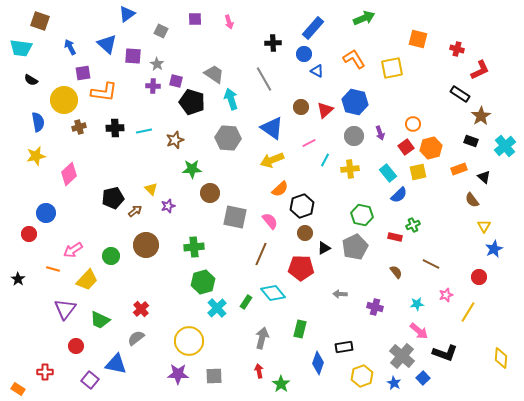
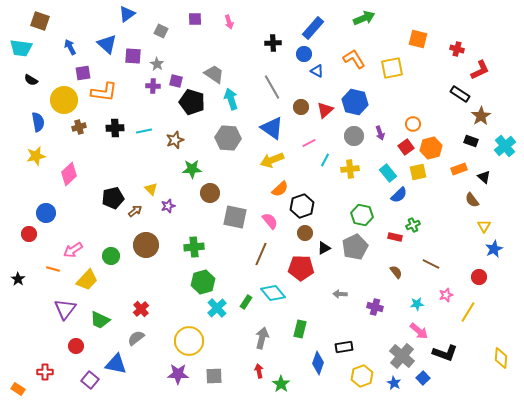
gray line at (264, 79): moved 8 px right, 8 px down
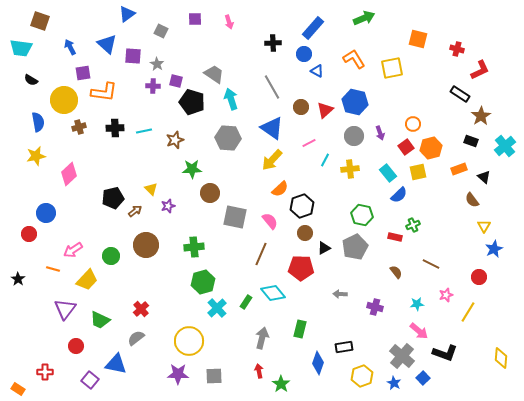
yellow arrow at (272, 160): rotated 25 degrees counterclockwise
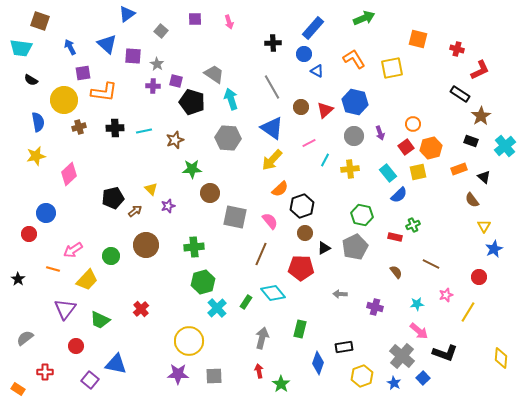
gray square at (161, 31): rotated 16 degrees clockwise
gray semicircle at (136, 338): moved 111 px left
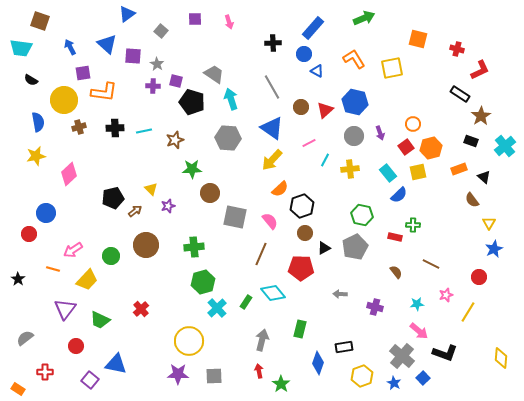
green cross at (413, 225): rotated 24 degrees clockwise
yellow triangle at (484, 226): moved 5 px right, 3 px up
gray arrow at (262, 338): moved 2 px down
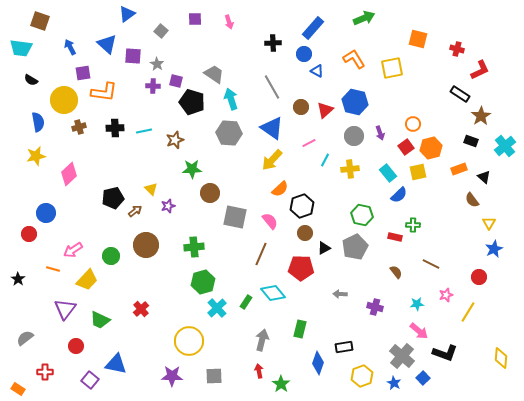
gray hexagon at (228, 138): moved 1 px right, 5 px up
purple star at (178, 374): moved 6 px left, 2 px down
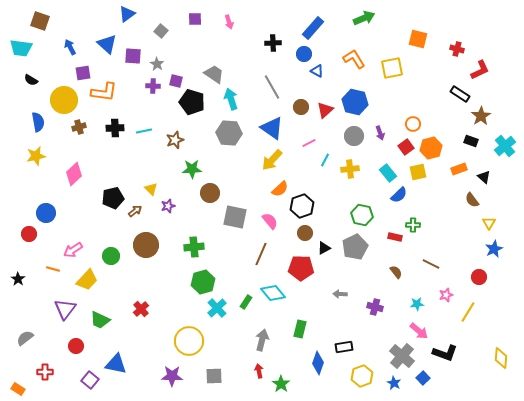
pink diamond at (69, 174): moved 5 px right
